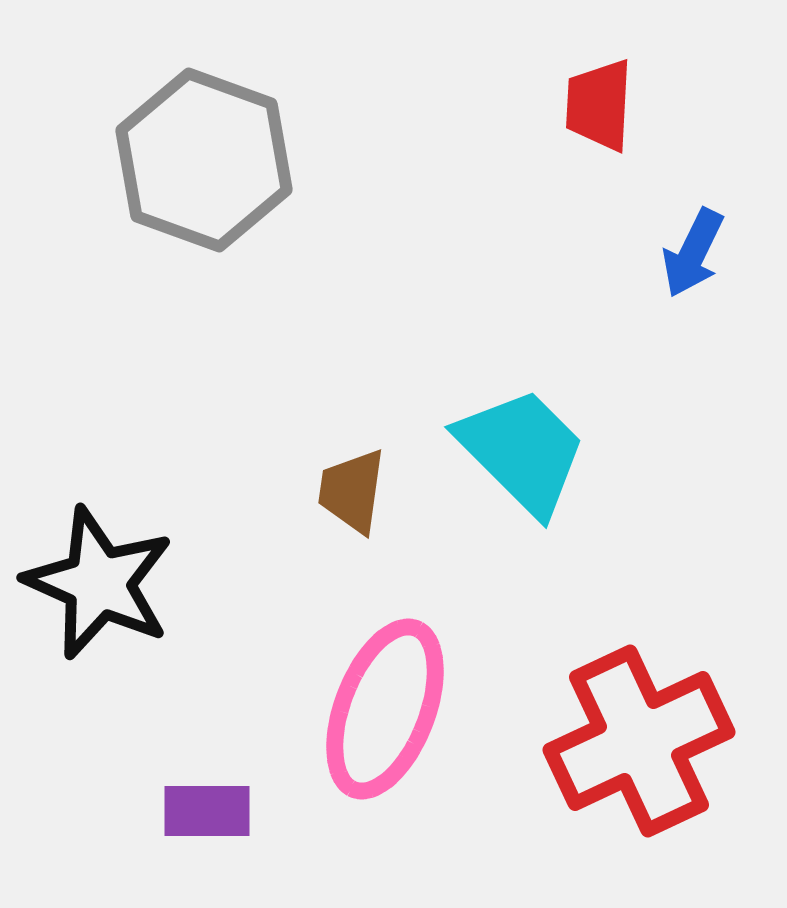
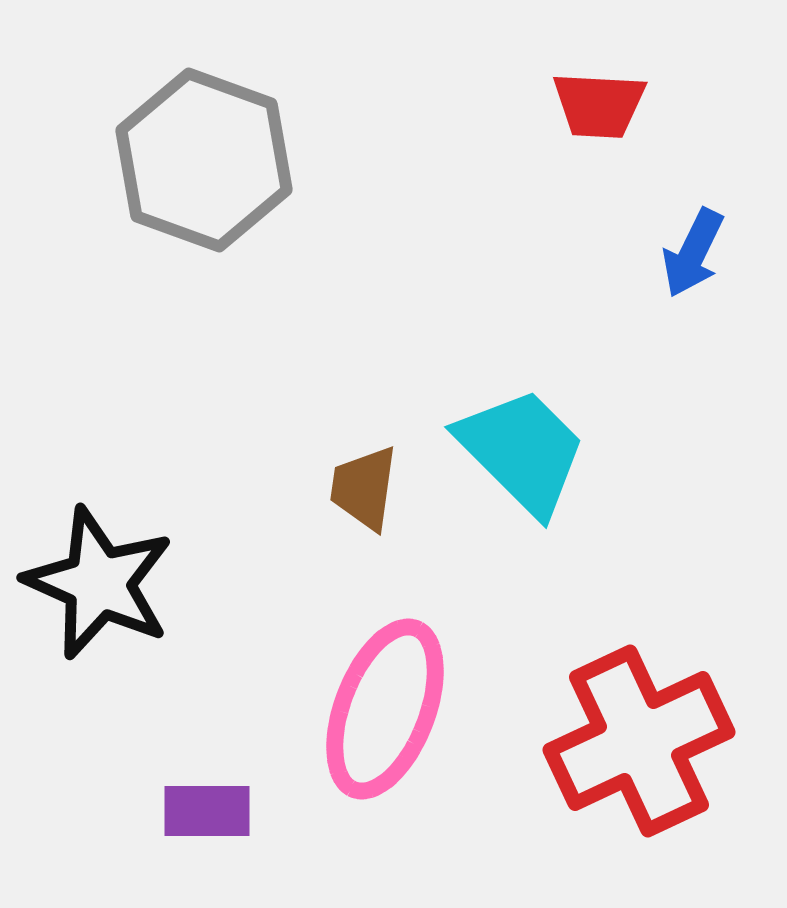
red trapezoid: rotated 90 degrees counterclockwise
brown trapezoid: moved 12 px right, 3 px up
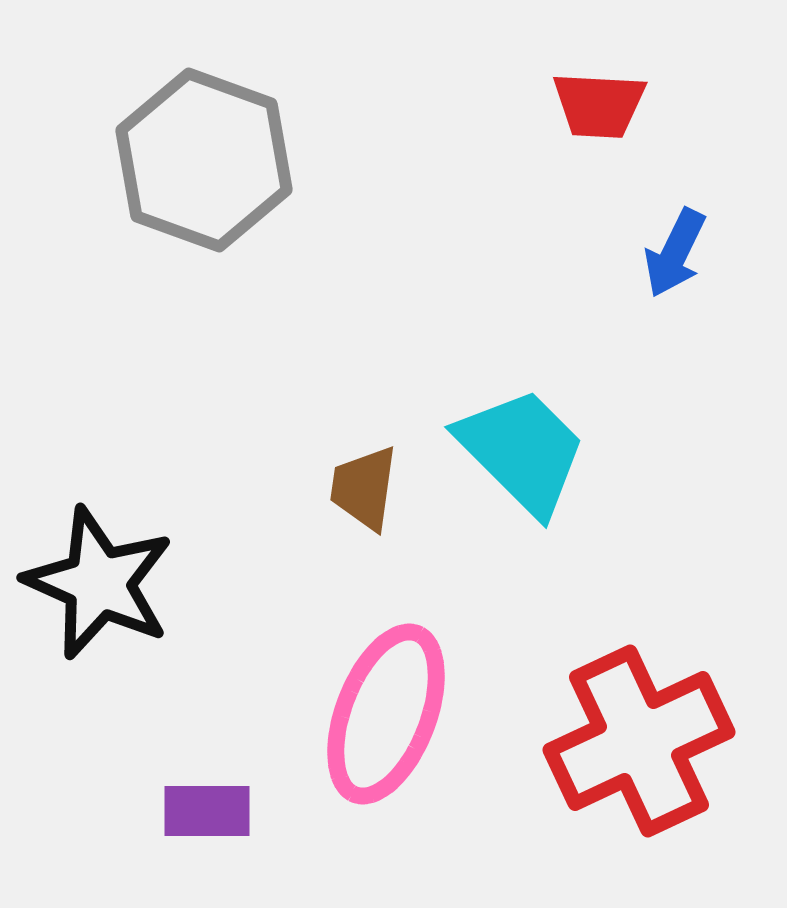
blue arrow: moved 18 px left
pink ellipse: moved 1 px right, 5 px down
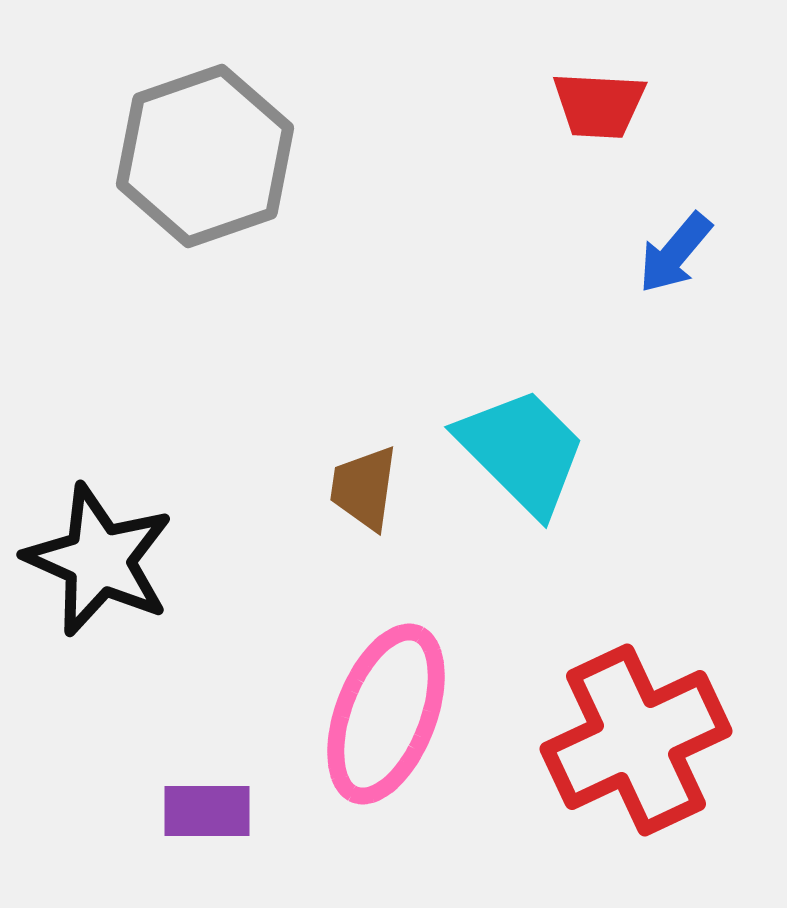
gray hexagon: moved 1 px right, 4 px up; rotated 21 degrees clockwise
blue arrow: rotated 14 degrees clockwise
black star: moved 23 px up
red cross: moved 3 px left, 1 px up
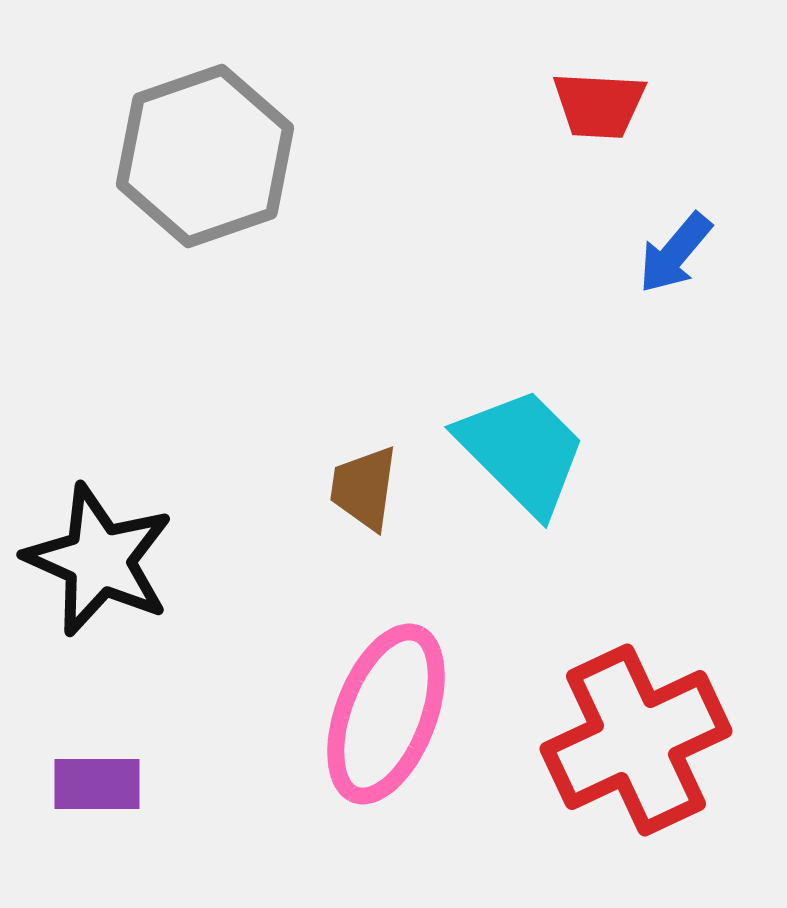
purple rectangle: moved 110 px left, 27 px up
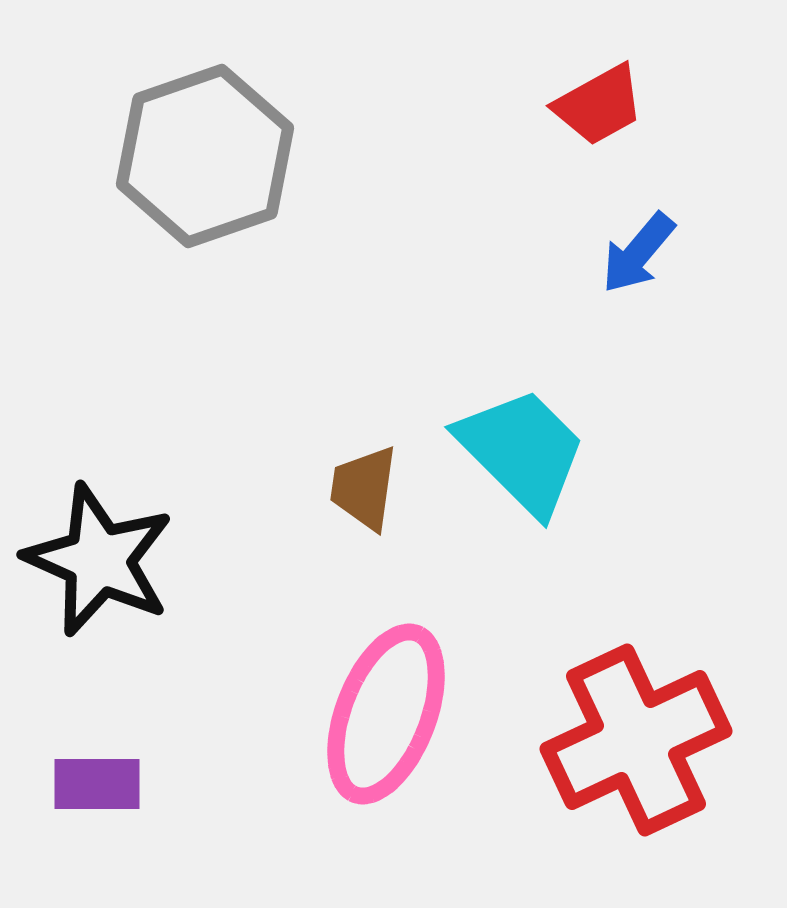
red trapezoid: rotated 32 degrees counterclockwise
blue arrow: moved 37 px left
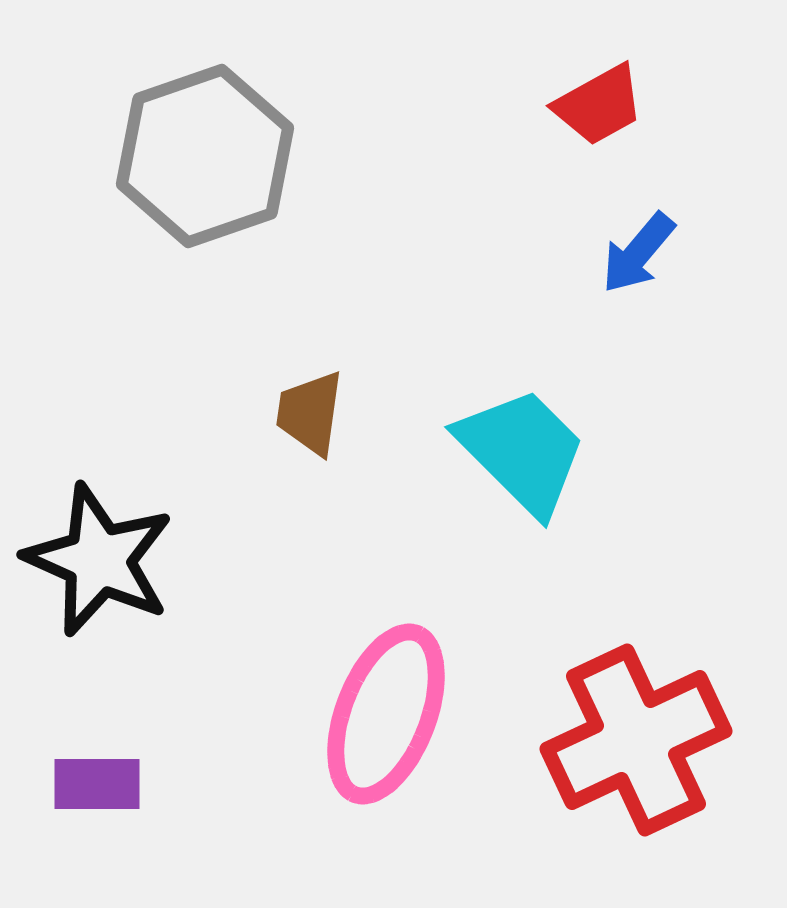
brown trapezoid: moved 54 px left, 75 px up
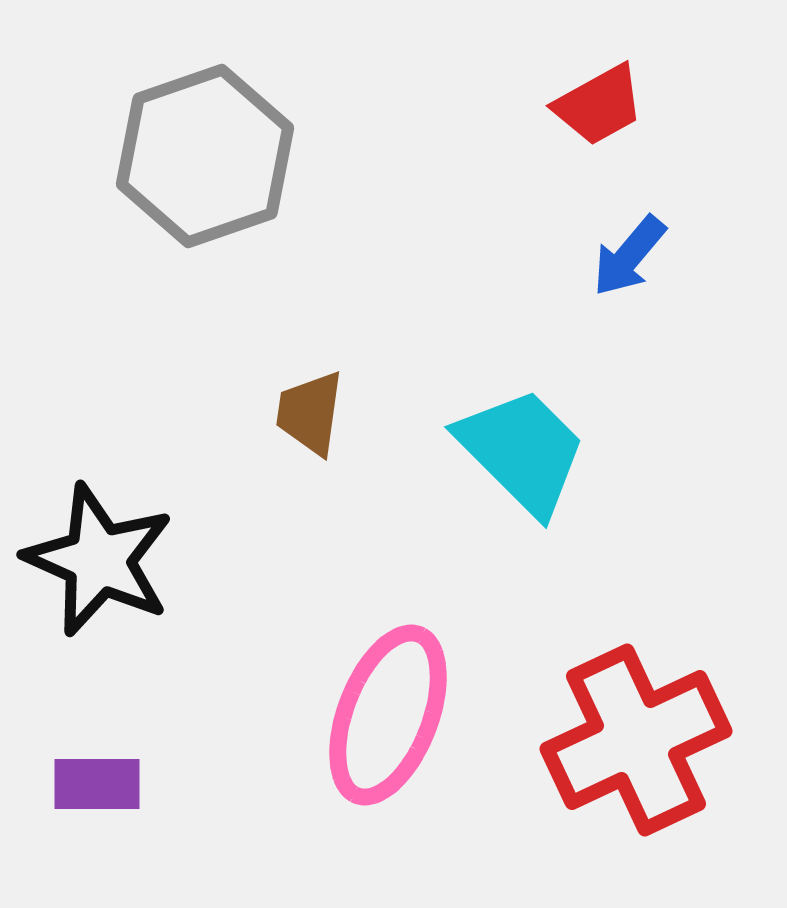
blue arrow: moved 9 px left, 3 px down
pink ellipse: moved 2 px right, 1 px down
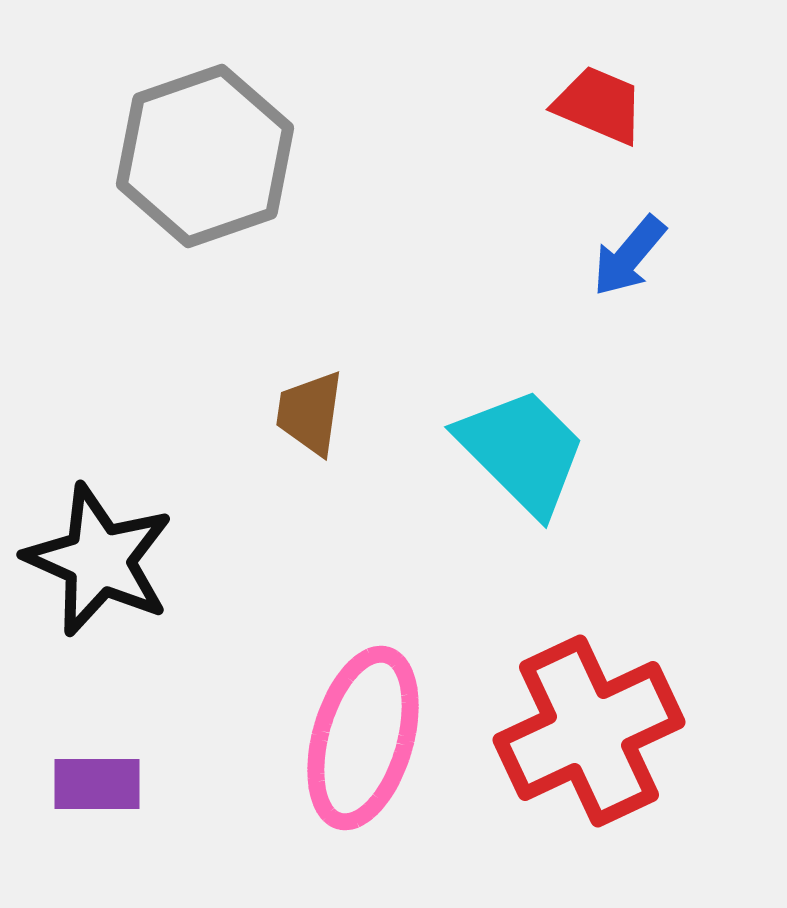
red trapezoid: rotated 128 degrees counterclockwise
pink ellipse: moved 25 px left, 23 px down; rotated 5 degrees counterclockwise
red cross: moved 47 px left, 9 px up
